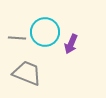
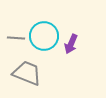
cyan circle: moved 1 px left, 4 px down
gray line: moved 1 px left
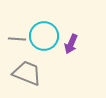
gray line: moved 1 px right, 1 px down
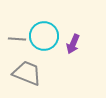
purple arrow: moved 2 px right
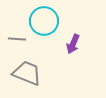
cyan circle: moved 15 px up
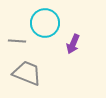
cyan circle: moved 1 px right, 2 px down
gray line: moved 2 px down
